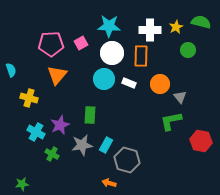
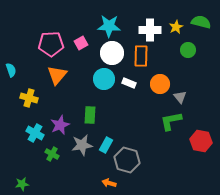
cyan cross: moved 1 px left, 1 px down
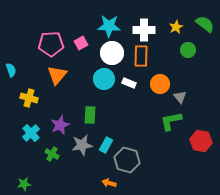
green semicircle: moved 4 px right, 2 px down; rotated 24 degrees clockwise
white cross: moved 6 px left
cyan cross: moved 4 px left; rotated 18 degrees clockwise
green star: moved 2 px right
